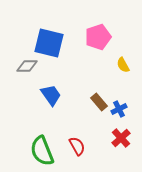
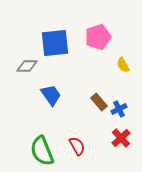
blue square: moved 6 px right; rotated 20 degrees counterclockwise
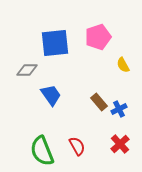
gray diamond: moved 4 px down
red cross: moved 1 px left, 6 px down
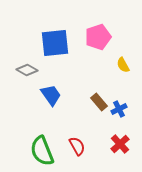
gray diamond: rotated 30 degrees clockwise
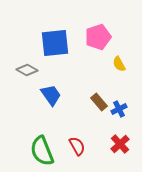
yellow semicircle: moved 4 px left, 1 px up
